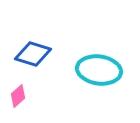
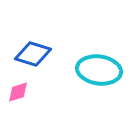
pink diamond: moved 4 px up; rotated 25 degrees clockwise
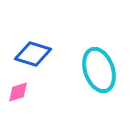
cyan ellipse: rotated 63 degrees clockwise
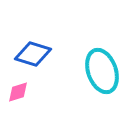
cyan ellipse: moved 3 px right, 1 px down
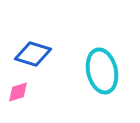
cyan ellipse: rotated 6 degrees clockwise
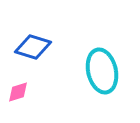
blue diamond: moved 7 px up
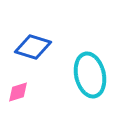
cyan ellipse: moved 12 px left, 4 px down
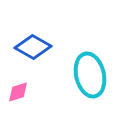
blue diamond: rotated 12 degrees clockwise
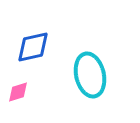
blue diamond: rotated 42 degrees counterclockwise
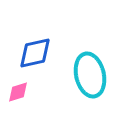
blue diamond: moved 2 px right, 6 px down
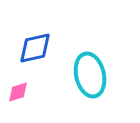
blue diamond: moved 5 px up
